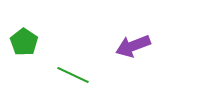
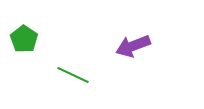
green pentagon: moved 3 px up
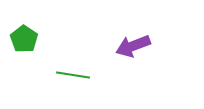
green line: rotated 16 degrees counterclockwise
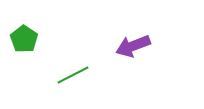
green line: rotated 36 degrees counterclockwise
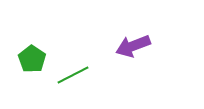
green pentagon: moved 8 px right, 20 px down
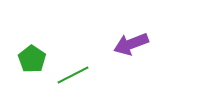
purple arrow: moved 2 px left, 2 px up
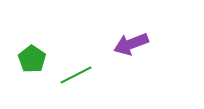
green line: moved 3 px right
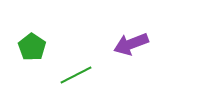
green pentagon: moved 12 px up
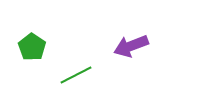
purple arrow: moved 2 px down
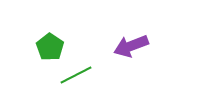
green pentagon: moved 18 px right
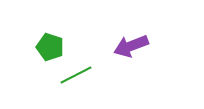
green pentagon: rotated 16 degrees counterclockwise
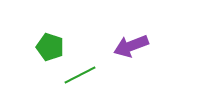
green line: moved 4 px right
